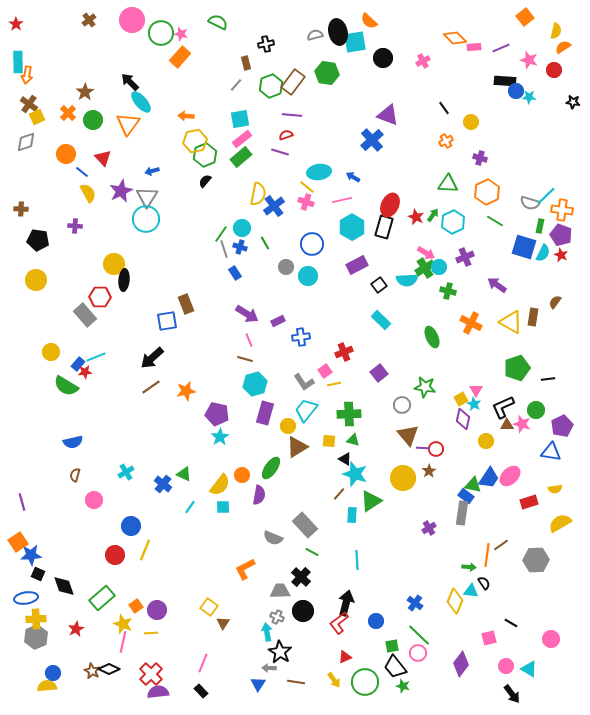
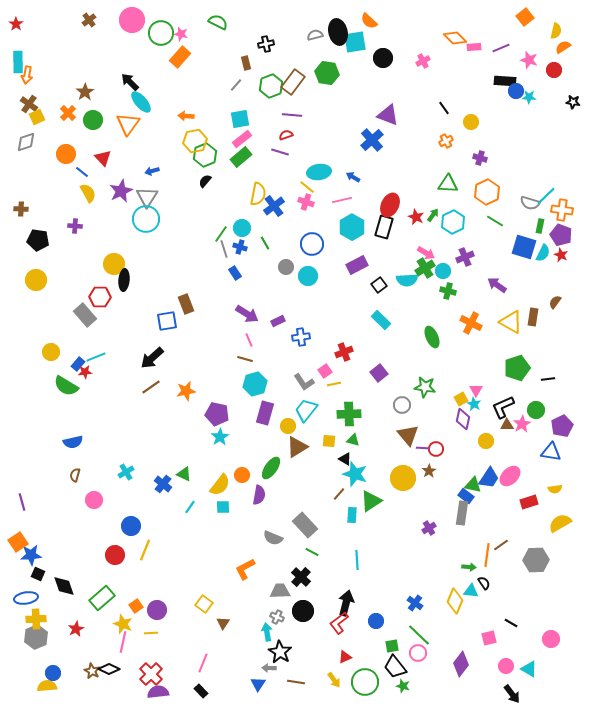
cyan circle at (439, 267): moved 4 px right, 4 px down
pink star at (522, 424): rotated 24 degrees clockwise
yellow square at (209, 607): moved 5 px left, 3 px up
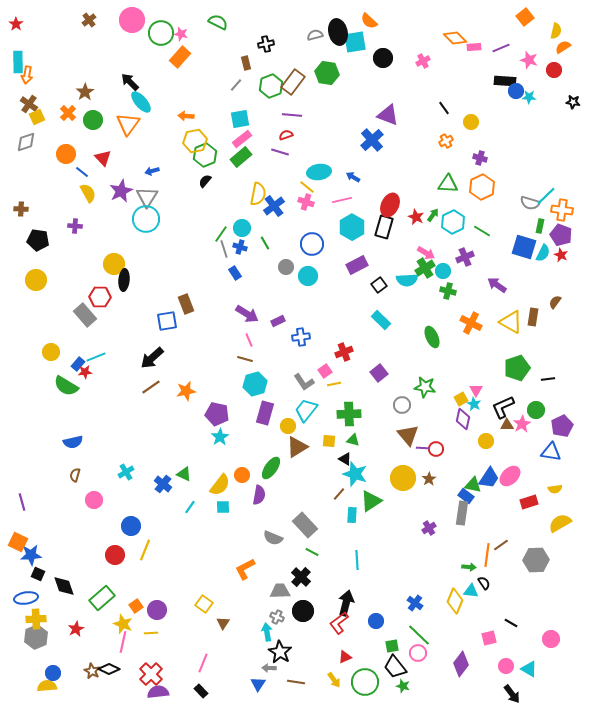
orange hexagon at (487, 192): moved 5 px left, 5 px up
green line at (495, 221): moved 13 px left, 10 px down
brown star at (429, 471): moved 8 px down
orange square at (18, 542): rotated 30 degrees counterclockwise
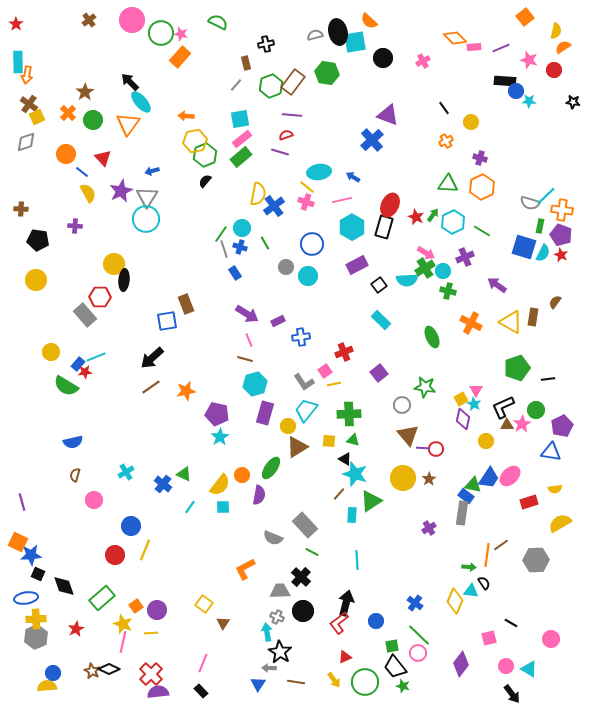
cyan star at (529, 97): moved 4 px down
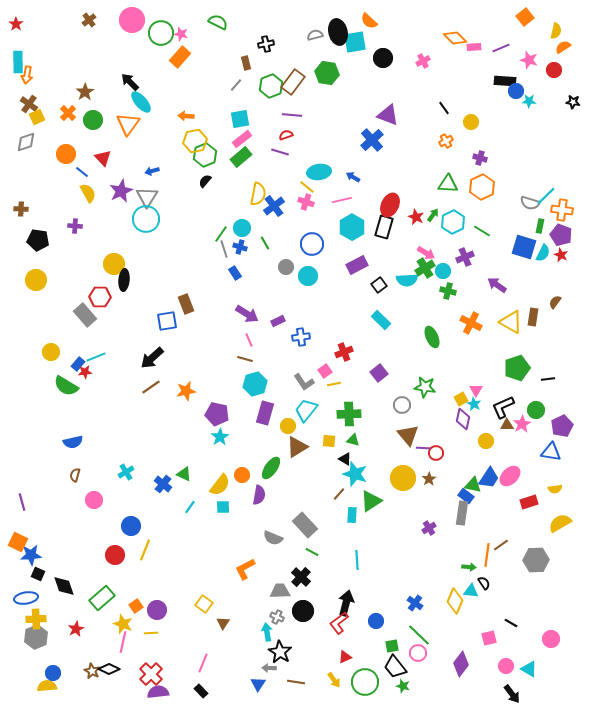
red circle at (436, 449): moved 4 px down
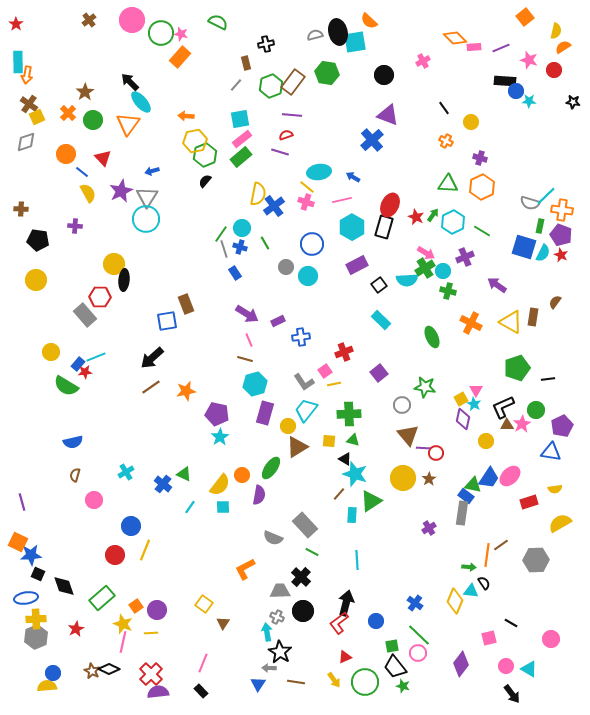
black circle at (383, 58): moved 1 px right, 17 px down
orange cross at (446, 141): rotated 32 degrees counterclockwise
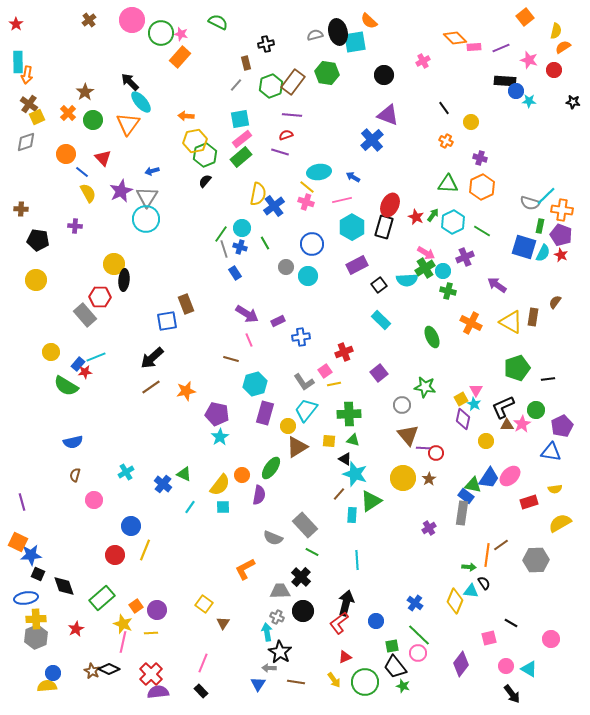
brown line at (245, 359): moved 14 px left
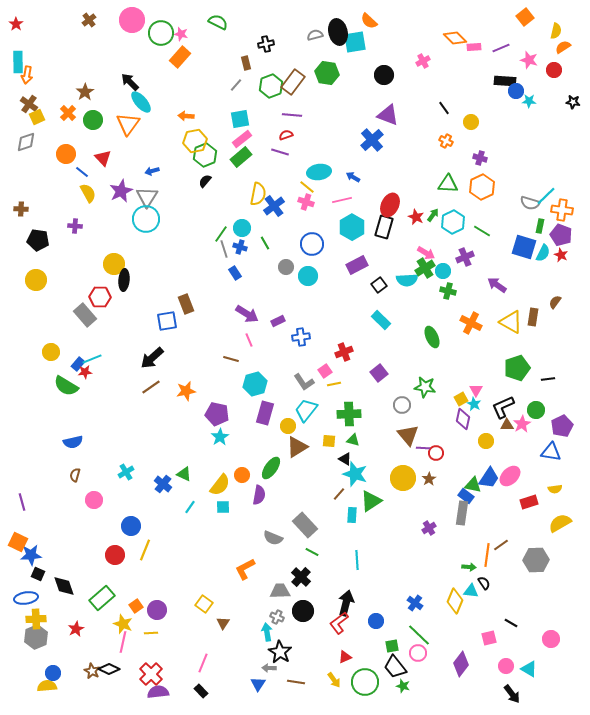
cyan line at (96, 357): moved 4 px left, 2 px down
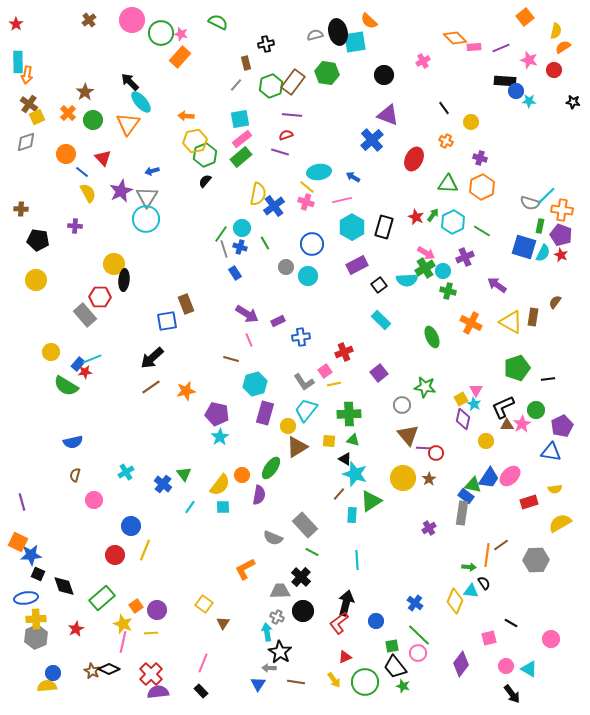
red ellipse at (390, 205): moved 24 px right, 46 px up
green triangle at (184, 474): rotated 28 degrees clockwise
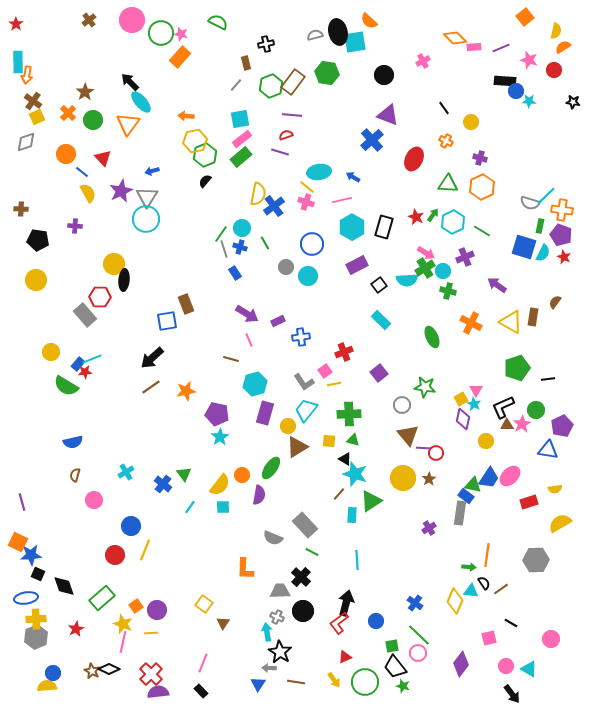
brown cross at (29, 104): moved 4 px right, 3 px up
red star at (561, 255): moved 3 px right, 2 px down
blue triangle at (551, 452): moved 3 px left, 2 px up
gray rectangle at (462, 513): moved 2 px left
brown line at (501, 545): moved 44 px down
orange L-shape at (245, 569): rotated 60 degrees counterclockwise
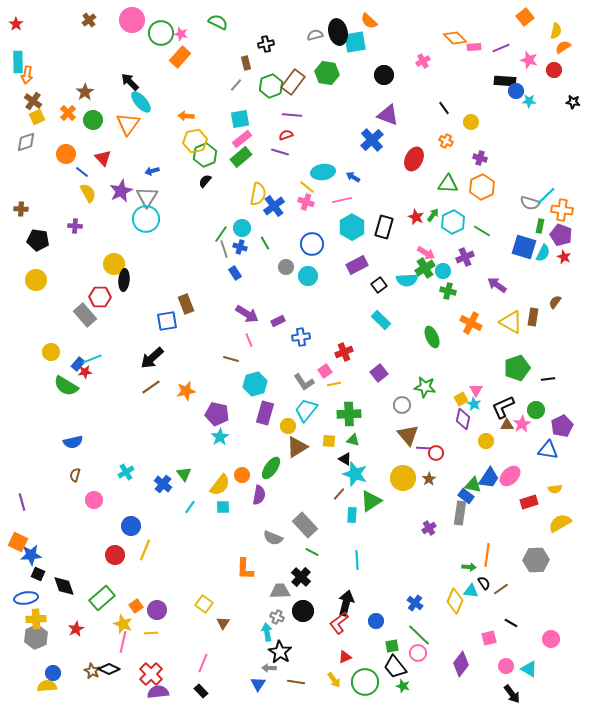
cyan ellipse at (319, 172): moved 4 px right
